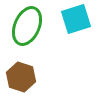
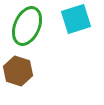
brown hexagon: moved 3 px left, 6 px up
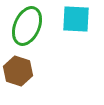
cyan square: rotated 20 degrees clockwise
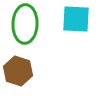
green ellipse: moved 2 px left, 2 px up; rotated 21 degrees counterclockwise
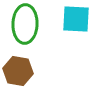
brown hexagon: rotated 8 degrees counterclockwise
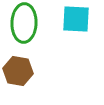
green ellipse: moved 1 px left, 1 px up
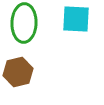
brown hexagon: moved 1 px down; rotated 24 degrees counterclockwise
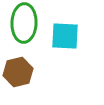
cyan square: moved 11 px left, 17 px down
